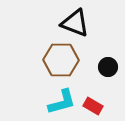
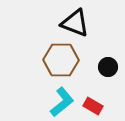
cyan L-shape: rotated 24 degrees counterclockwise
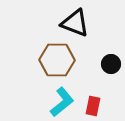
brown hexagon: moved 4 px left
black circle: moved 3 px right, 3 px up
red rectangle: rotated 72 degrees clockwise
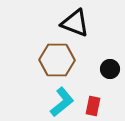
black circle: moved 1 px left, 5 px down
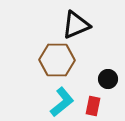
black triangle: moved 1 px right, 2 px down; rotated 44 degrees counterclockwise
black circle: moved 2 px left, 10 px down
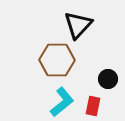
black triangle: moved 2 px right; rotated 24 degrees counterclockwise
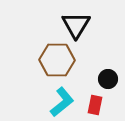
black triangle: moved 2 px left; rotated 12 degrees counterclockwise
red rectangle: moved 2 px right, 1 px up
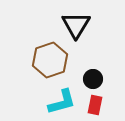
brown hexagon: moved 7 px left; rotated 20 degrees counterclockwise
black circle: moved 15 px left
cyan L-shape: rotated 24 degrees clockwise
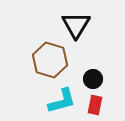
brown hexagon: rotated 24 degrees counterclockwise
cyan L-shape: moved 1 px up
